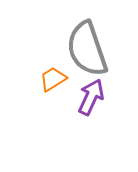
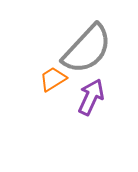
gray semicircle: rotated 118 degrees counterclockwise
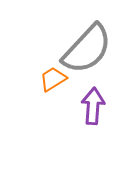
purple arrow: moved 2 px right, 9 px down; rotated 21 degrees counterclockwise
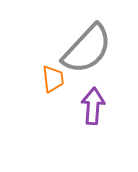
orange trapezoid: rotated 116 degrees clockwise
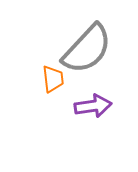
purple arrow: rotated 78 degrees clockwise
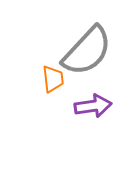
gray semicircle: moved 2 px down
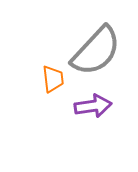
gray semicircle: moved 9 px right
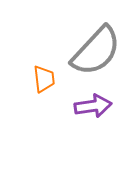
orange trapezoid: moved 9 px left
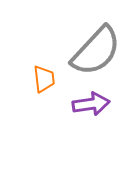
purple arrow: moved 2 px left, 2 px up
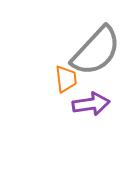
orange trapezoid: moved 22 px right
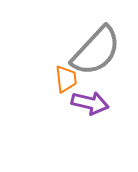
purple arrow: moved 1 px left, 1 px up; rotated 21 degrees clockwise
